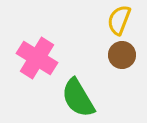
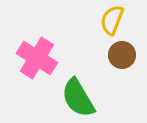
yellow semicircle: moved 7 px left
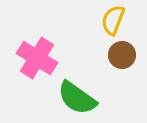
yellow semicircle: moved 1 px right
green semicircle: moved 1 px left; rotated 24 degrees counterclockwise
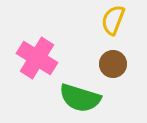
brown circle: moved 9 px left, 9 px down
green semicircle: moved 3 px right; rotated 18 degrees counterclockwise
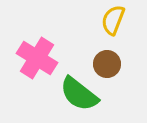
brown circle: moved 6 px left
green semicircle: moved 1 px left, 4 px up; rotated 21 degrees clockwise
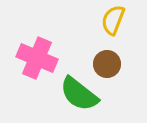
pink cross: rotated 9 degrees counterclockwise
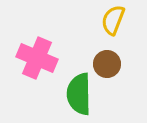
green semicircle: rotated 51 degrees clockwise
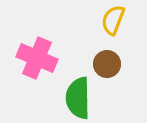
green semicircle: moved 1 px left, 4 px down
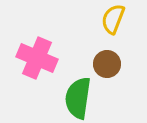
yellow semicircle: moved 1 px up
green semicircle: rotated 9 degrees clockwise
